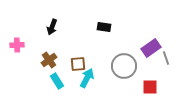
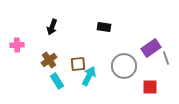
cyan arrow: moved 2 px right, 2 px up
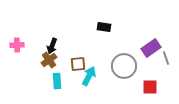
black arrow: moved 19 px down
cyan rectangle: rotated 28 degrees clockwise
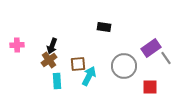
gray line: rotated 16 degrees counterclockwise
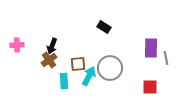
black rectangle: rotated 24 degrees clockwise
purple rectangle: rotated 54 degrees counterclockwise
gray line: rotated 24 degrees clockwise
gray circle: moved 14 px left, 2 px down
cyan rectangle: moved 7 px right
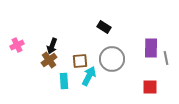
pink cross: rotated 24 degrees counterclockwise
brown square: moved 2 px right, 3 px up
gray circle: moved 2 px right, 9 px up
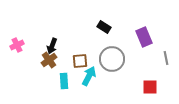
purple rectangle: moved 7 px left, 11 px up; rotated 24 degrees counterclockwise
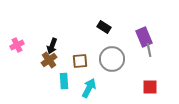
gray line: moved 17 px left, 8 px up
cyan arrow: moved 12 px down
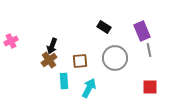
purple rectangle: moved 2 px left, 6 px up
pink cross: moved 6 px left, 4 px up
gray circle: moved 3 px right, 1 px up
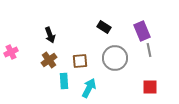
pink cross: moved 11 px down
black arrow: moved 2 px left, 11 px up; rotated 42 degrees counterclockwise
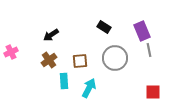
black arrow: moved 1 px right; rotated 77 degrees clockwise
red square: moved 3 px right, 5 px down
